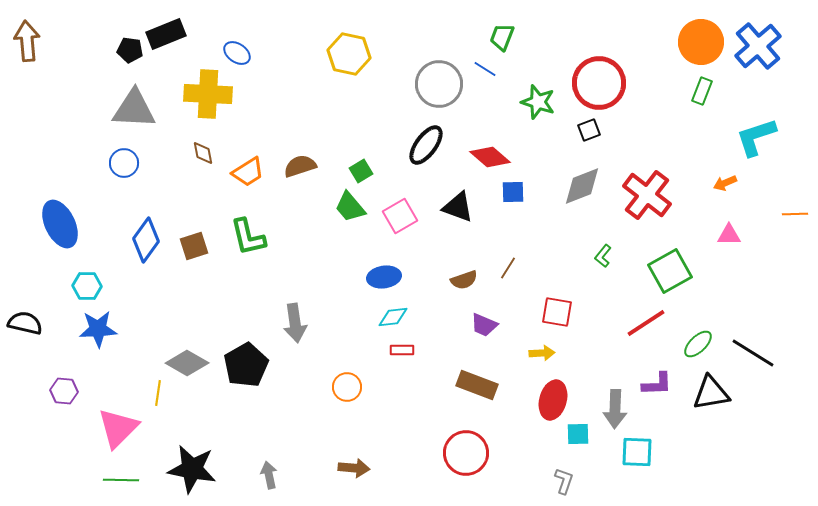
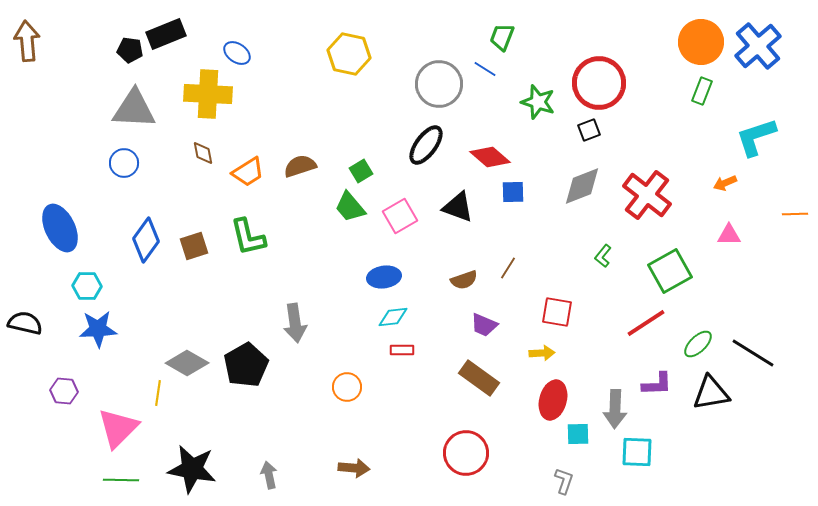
blue ellipse at (60, 224): moved 4 px down
brown rectangle at (477, 385): moved 2 px right, 7 px up; rotated 15 degrees clockwise
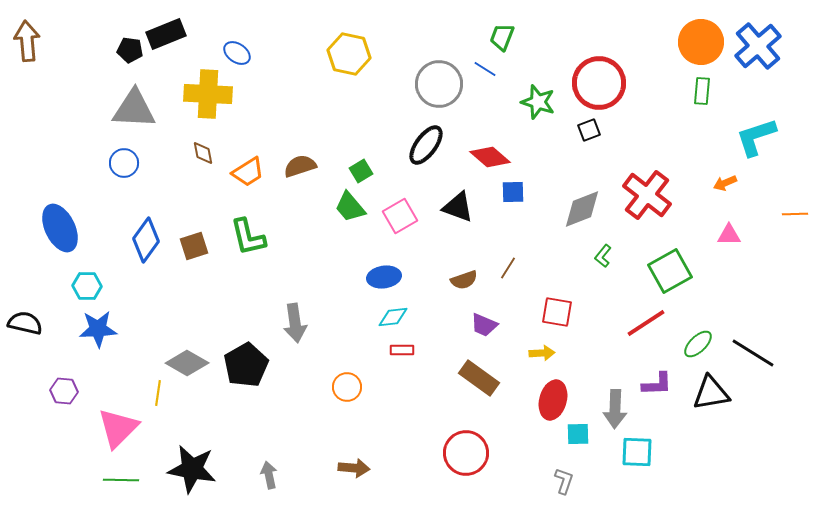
green rectangle at (702, 91): rotated 16 degrees counterclockwise
gray diamond at (582, 186): moved 23 px down
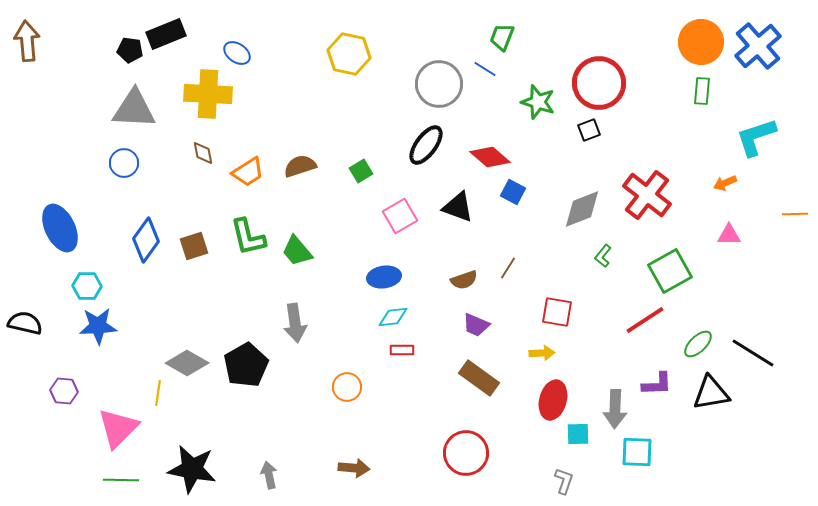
blue square at (513, 192): rotated 30 degrees clockwise
green trapezoid at (350, 207): moved 53 px left, 44 px down
red line at (646, 323): moved 1 px left, 3 px up
purple trapezoid at (484, 325): moved 8 px left
blue star at (98, 329): moved 3 px up
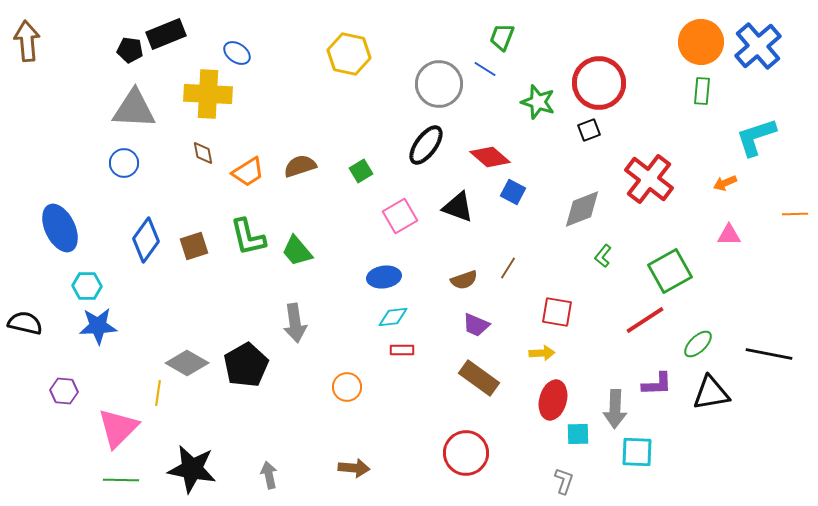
red cross at (647, 195): moved 2 px right, 16 px up
black line at (753, 353): moved 16 px right, 1 px down; rotated 21 degrees counterclockwise
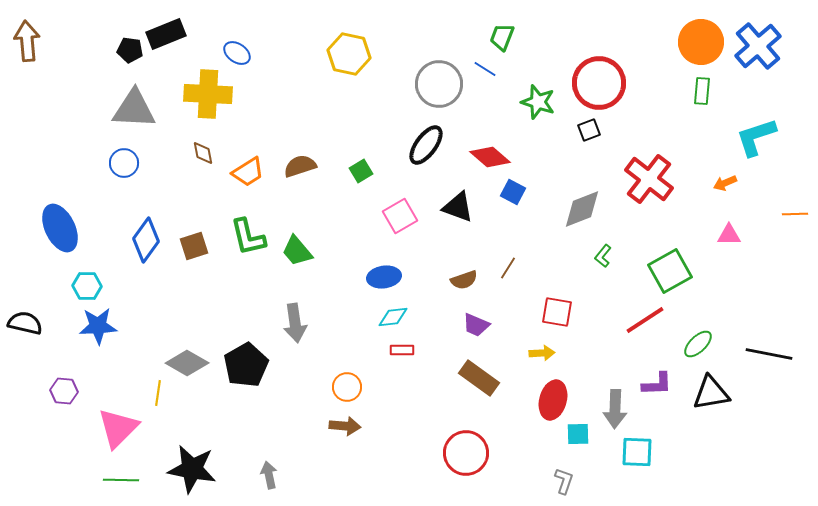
brown arrow at (354, 468): moved 9 px left, 42 px up
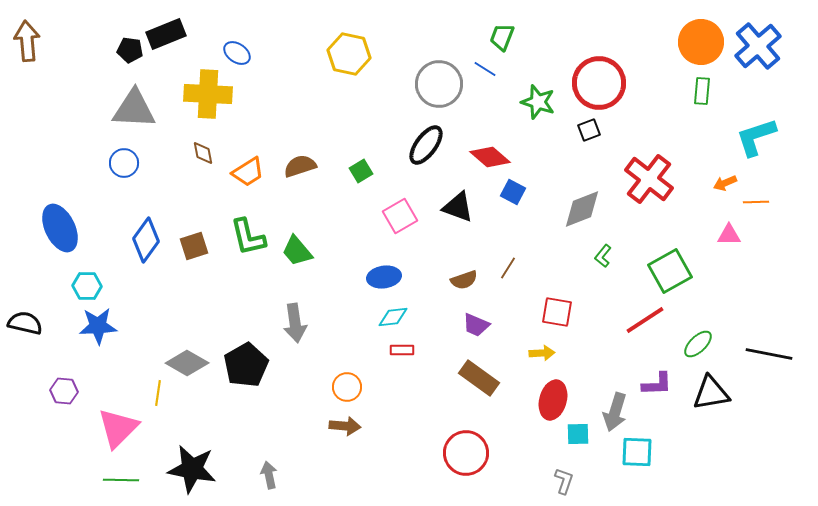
orange line at (795, 214): moved 39 px left, 12 px up
gray arrow at (615, 409): moved 3 px down; rotated 15 degrees clockwise
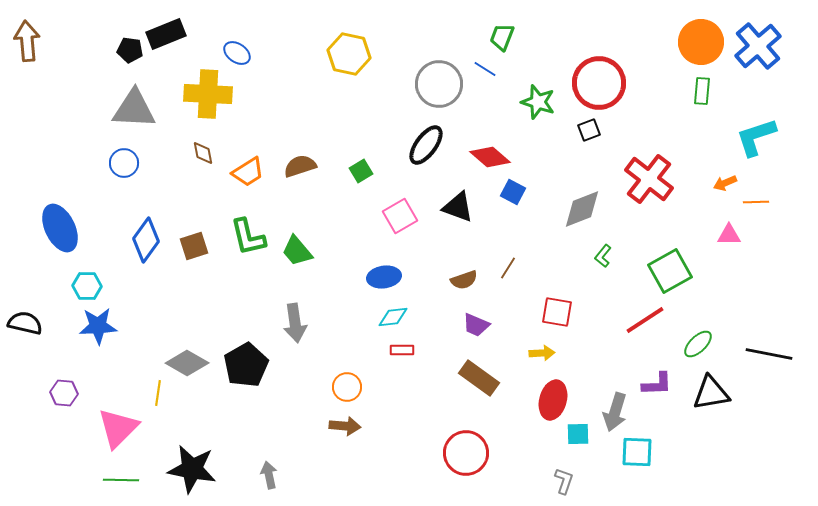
purple hexagon at (64, 391): moved 2 px down
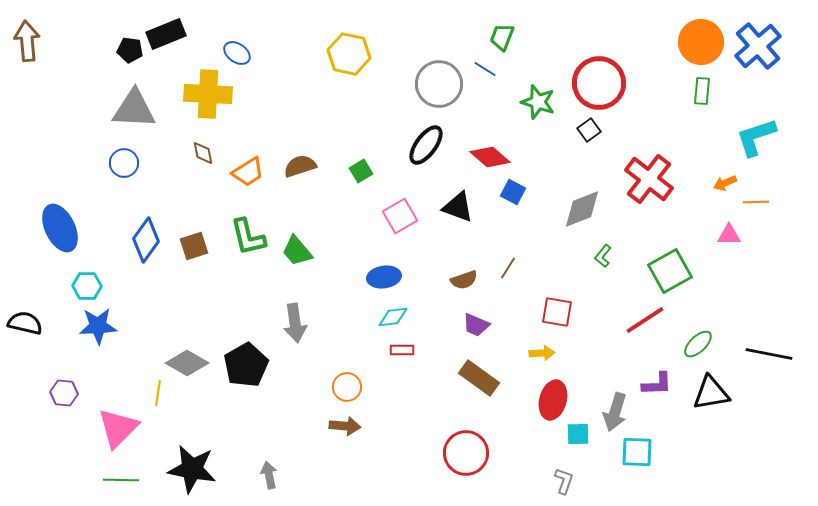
black square at (589, 130): rotated 15 degrees counterclockwise
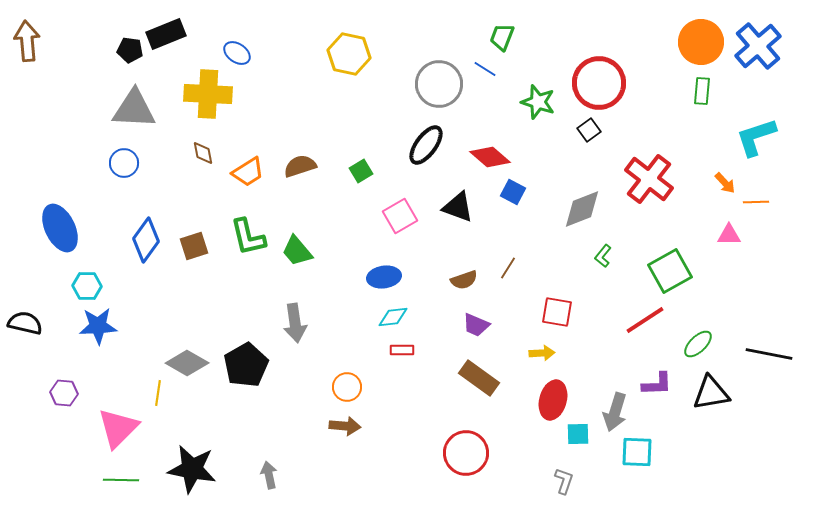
orange arrow at (725, 183): rotated 110 degrees counterclockwise
